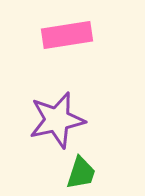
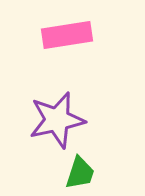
green trapezoid: moved 1 px left
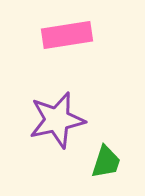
green trapezoid: moved 26 px right, 11 px up
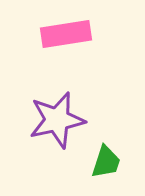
pink rectangle: moved 1 px left, 1 px up
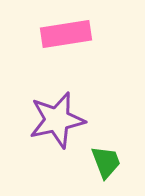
green trapezoid: rotated 39 degrees counterclockwise
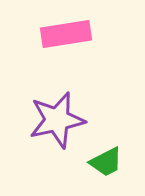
green trapezoid: rotated 84 degrees clockwise
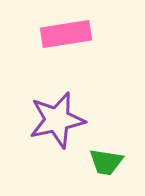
green trapezoid: rotated 36 degrees clockwise
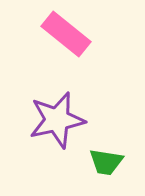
pink rectangle: rotated 48 degrees clockwise
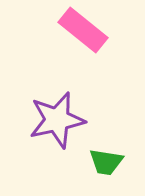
pink rectangle: moved 17 px right, 4 px up
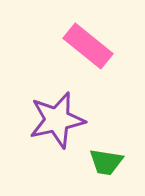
pink rectangle: moved 5 px right, 16 px down
